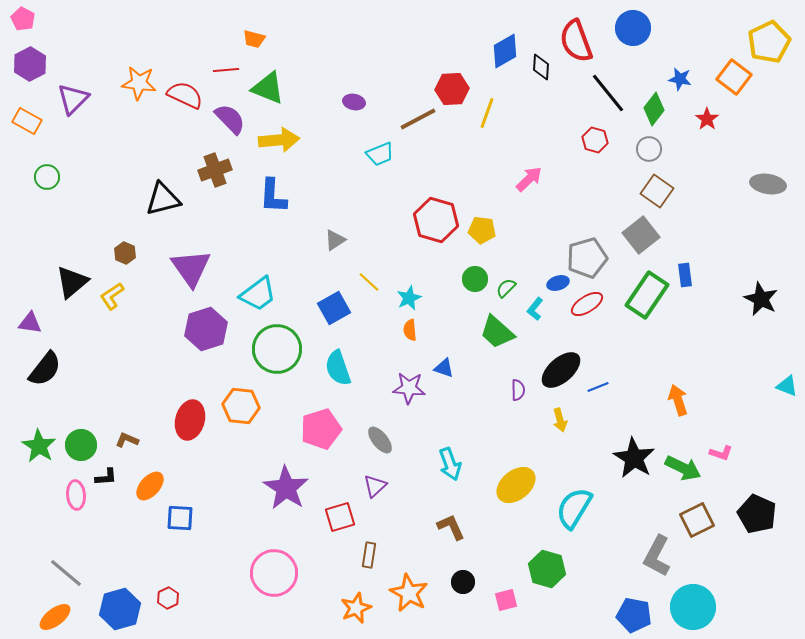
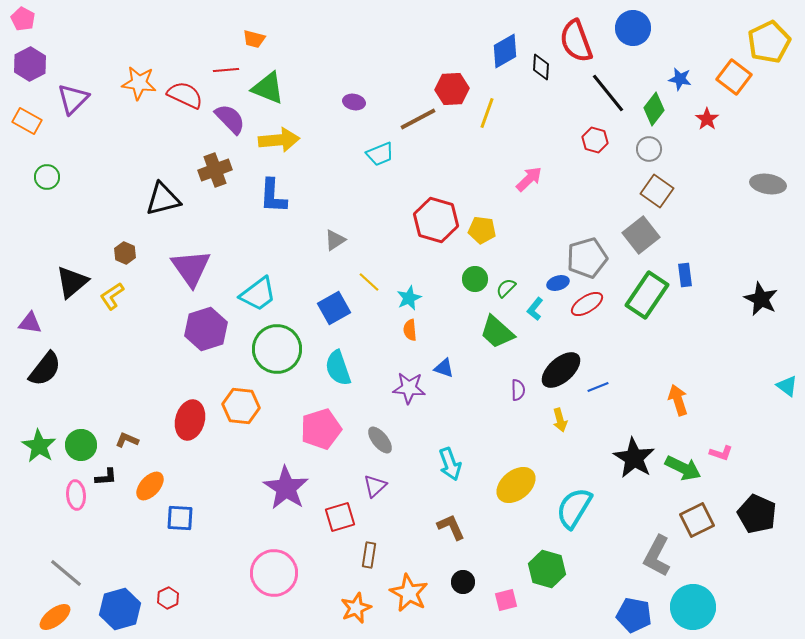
cyan triangle at (787, 386): rotated 15 degrees clockwise
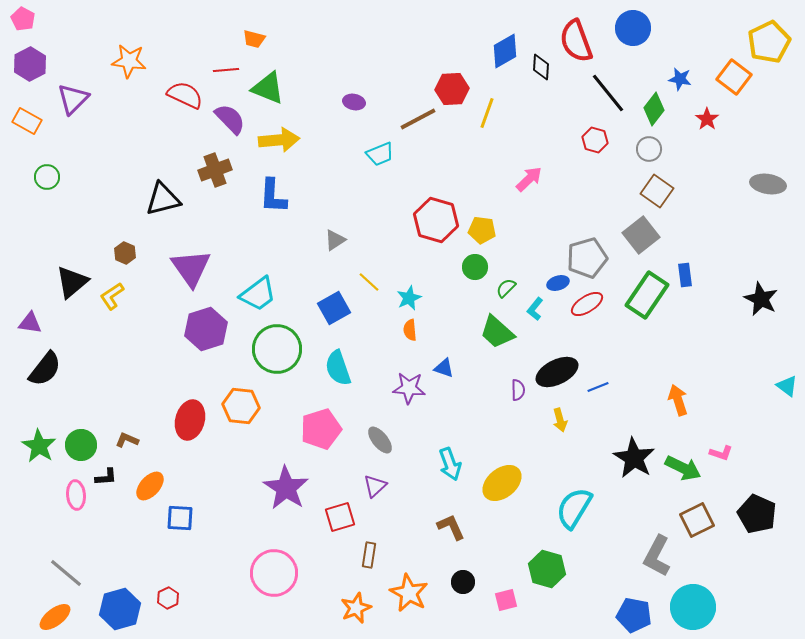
orange star at (139, 83): moved 10 px left, 22 px up
green circle at (475, 279): moved 12 px up
black ellipse at (561, 370): moved 4 px left, 2 px down; rotated 15 degrees clockwise
yellow ellipse at (516, 485): moved 14 px left, 2 px up
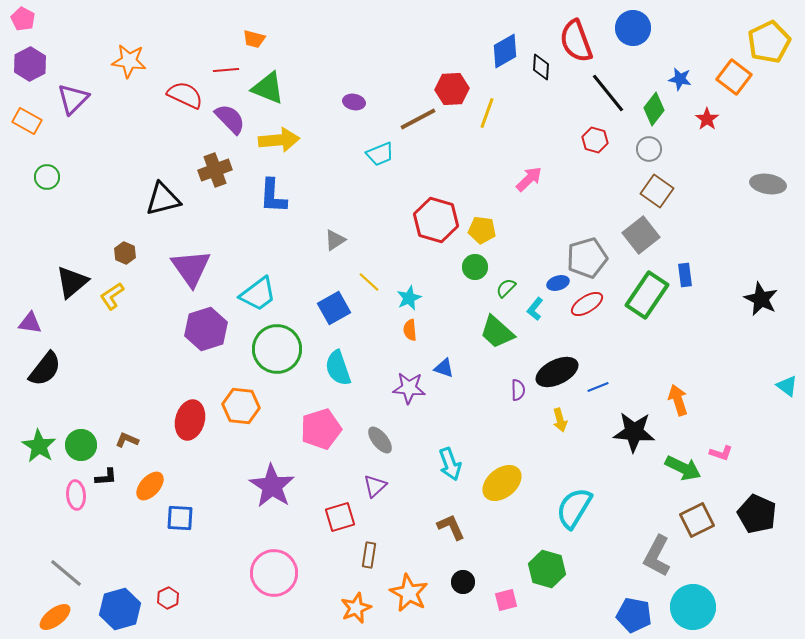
black star at (634, 458): moved 26 px up; rotated 27 degrees counterclockwise
purple star at (286, 488): moved 14 px left, 2 px up
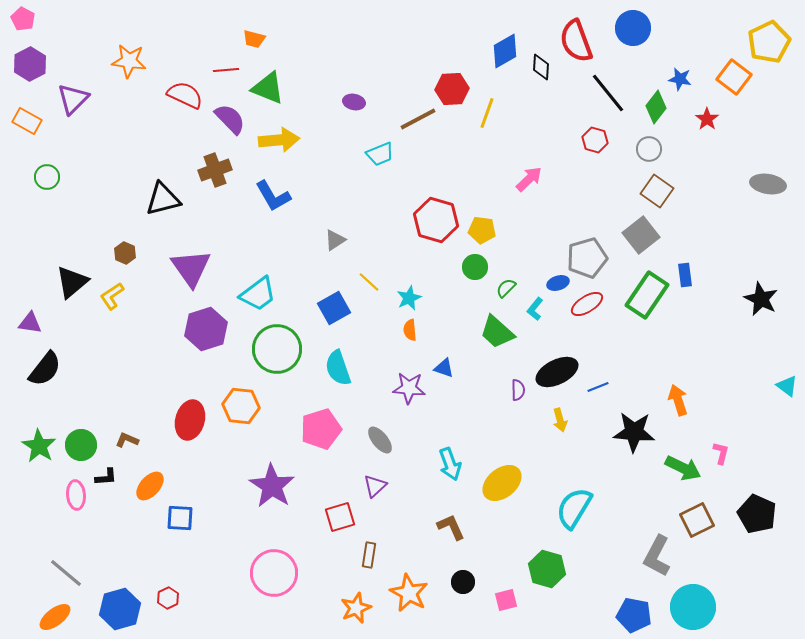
green diamond at (654, 109): moved 2 px right, 2 px up
blue L-shape at (273, 196): rotated 33 degrees counterclockwise
pink L-shape at (721, 453): rotated 95 degrees counterclockwise
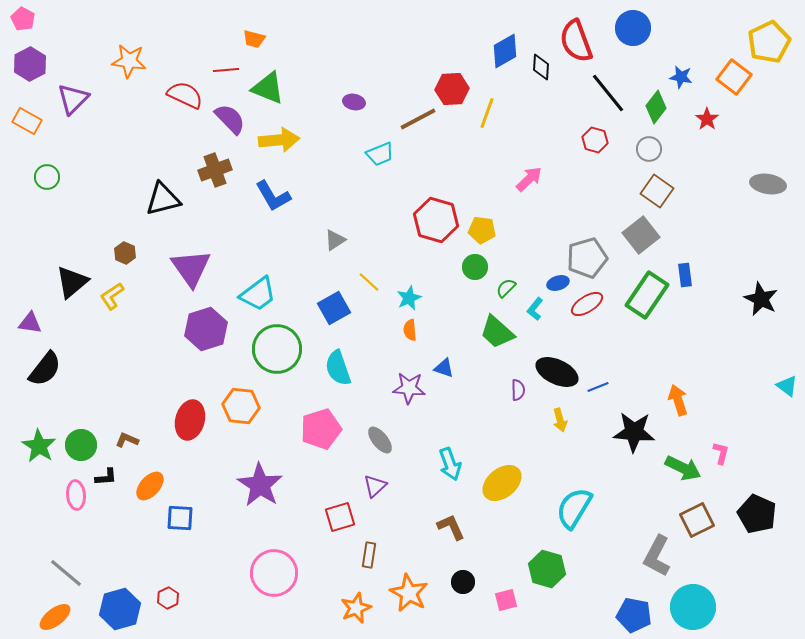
blue star at (680, 79): moved 1 px right, 2 px up
black ellipse at (557, 372): rotated 51 degrees clockwise
purple star at (272, 486): moved 12 px left, 1 px up
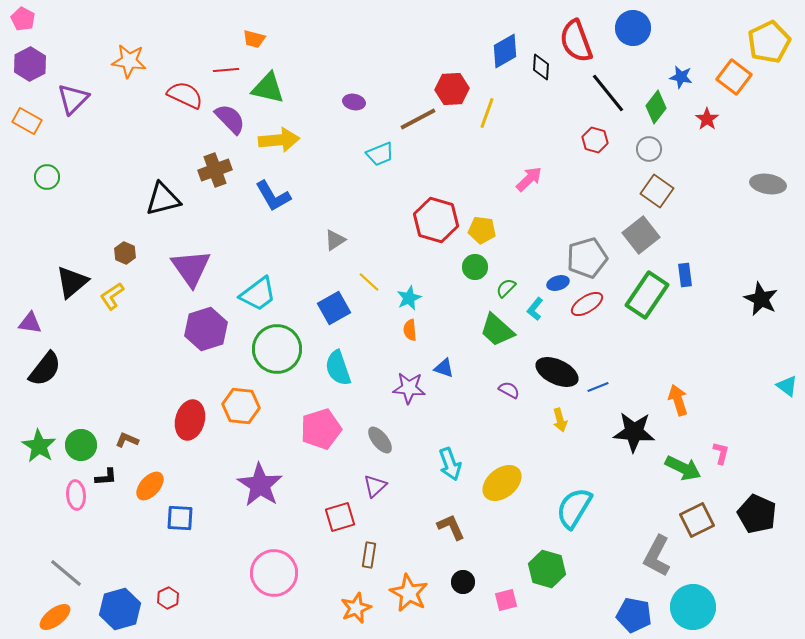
green triangle at (268, 88): rotated 9 degrees counterclockwise
green trapezoid at (497, 332): moved 2 px up
purple semicircle at (518, 390): moved 9 px left; rotated 60 degrees counterclockwise
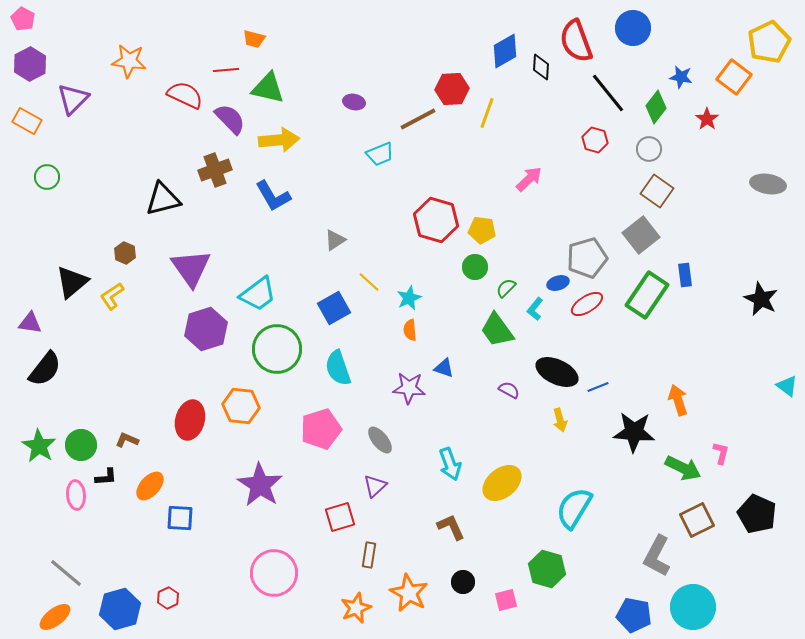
green trapezoid at (497, 330): rotated 12 degrees clockwise
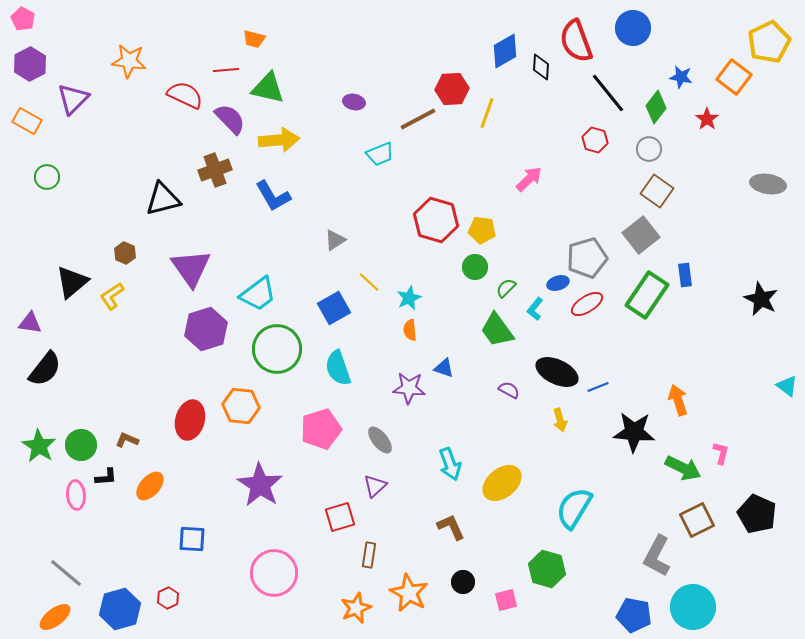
blue square at (180, 518): moved 12 px right, 21 px down
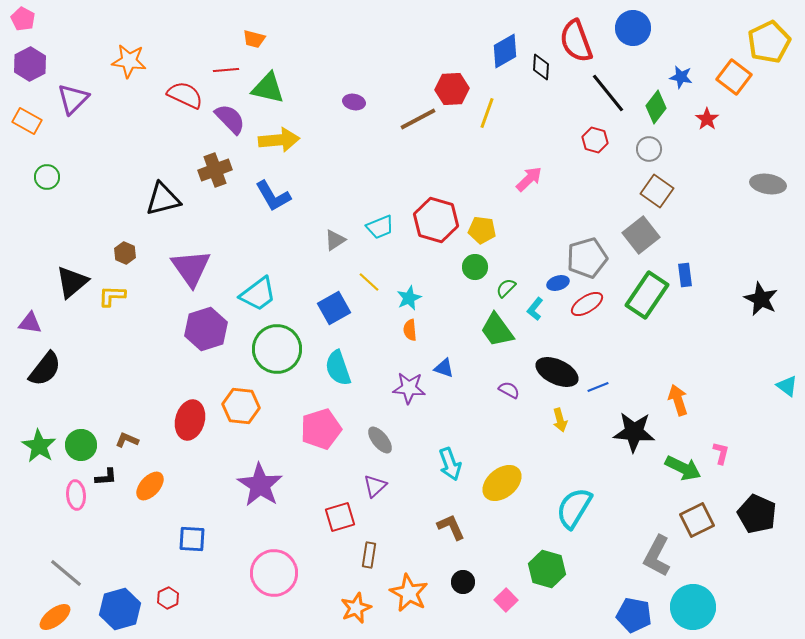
cyan trapezoid at (380, 154): moved 73 px down
yellow L-shape at (112, 296): rotated 36 degrees clockwise
pink square at (506, 600): rotated 30 degrees counterclockwise
